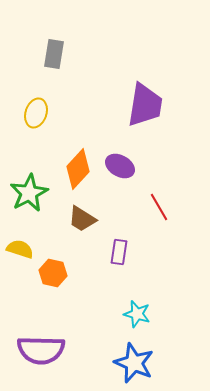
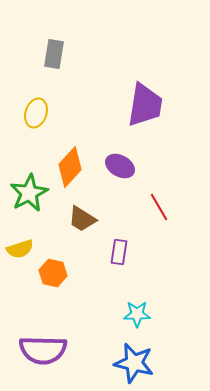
orange diamond: moved 8 px left, 2 px up
yellow semicircle: rotated 144 degrees clockwise
cyan star: rotated 16 degrees counterclockwise
purple semicircle: moved 2 px right
blue star: rotated 9 degrees counterclockwise
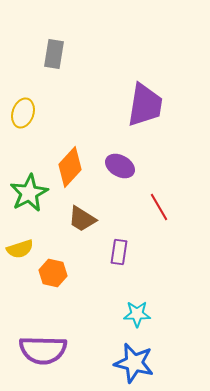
yellow ellipse: moved 13 px left
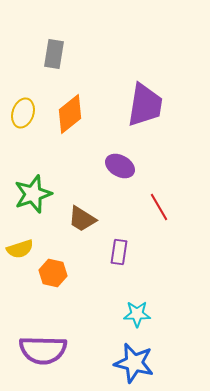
orange diamond: moved 53 px up; rotated 9 degrees clockwise
green star: moved 4 px right, 1 px down; rotated 9 degrees clockwise
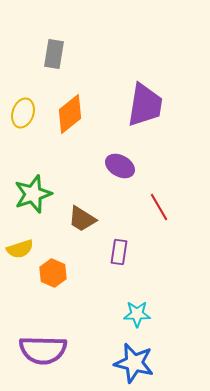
orange hexagon: rotated 12 degrees clockwise
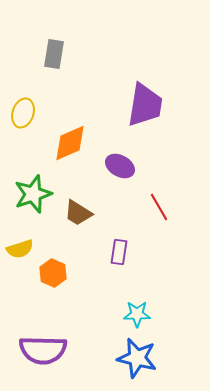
orange diamond: moved 29 px down; rotated 15 degrees clockwise
brown trapezoid: moved 4 px left, 6 px up
blue star: moved 3 px right, 5 px up
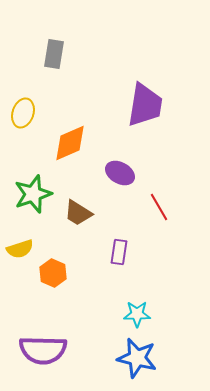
purple ellipse: moved 7 px down
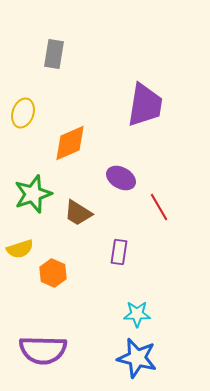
purple ellipse: moved 1 px right, 5 px down
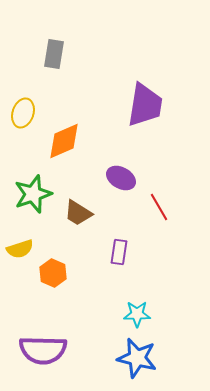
orange diamond: moved 6 px left, 2 px up
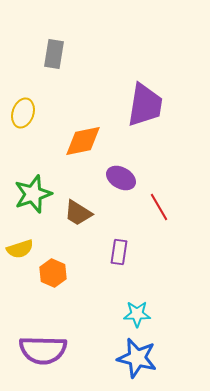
orange diamond: moved 19 px right; rotated 12 degrees clockwise
